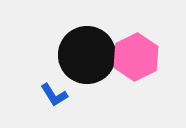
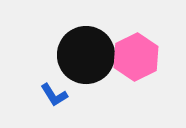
black circle: moved 1 px left
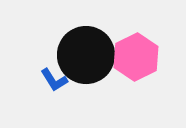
blue L-shape: moved 15 px up
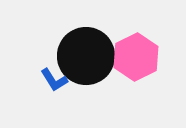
black circle: moved 1 px down
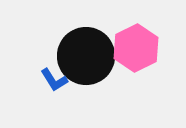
pink hexagon: moved 9 px up
